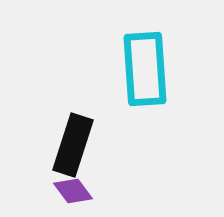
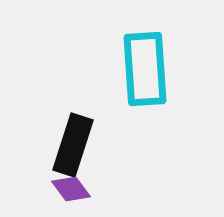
purple diamond: moved 2 px left, 2 px up
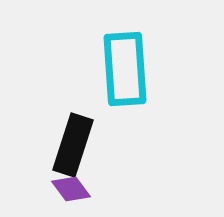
cyan rectangle: moved 20 px left
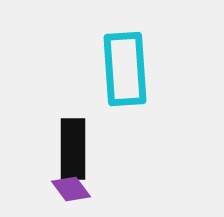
black rectangle: moved 4 px down; rotated 18 degrees counterclockwise
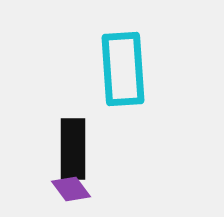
cyan rectangle: moved 2 px left
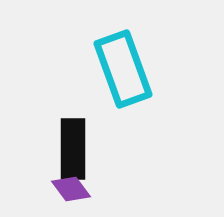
cyan rectangle: rotated 16 degrees counterclockwise
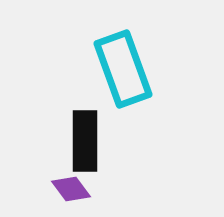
black rectangle: moved 12 px right, 8 px up
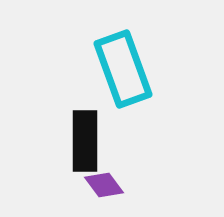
purple diamond: moved 33 px right, 4 px up
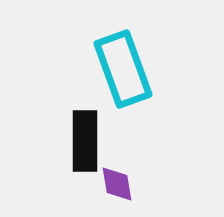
purple diamond: moved 13 px right, 1 px up; rotated 27 degrees clockwise
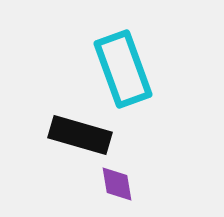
black rectangle: moved 5 px left, 6 px up; rotated 74 degrees counterclockwise
